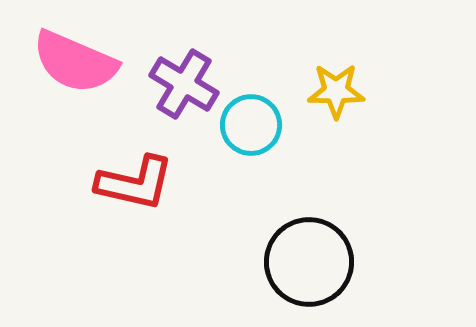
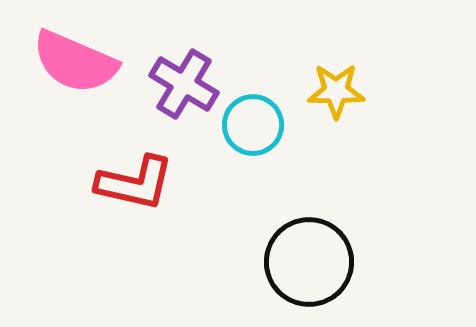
cyan circle: moved 2 px right
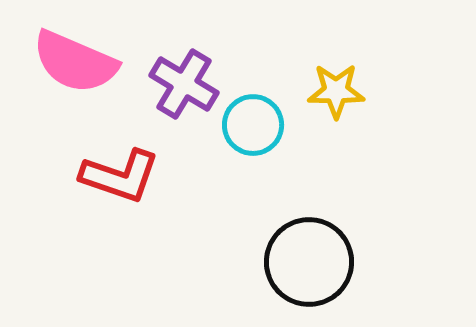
red L-shape: moved 15 px left, 7 px up; rotated 6 degrees clockwise
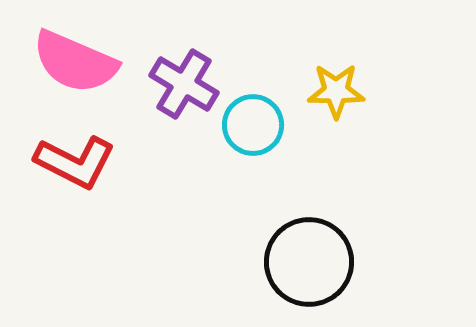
red L-shape: moved 45 px left, 14 px up; rotated 8 degrees clockwise
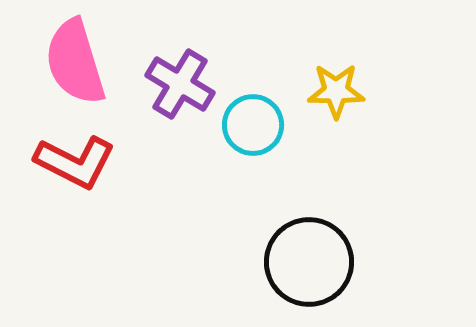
pink semicircle: rotated 50 degrees clockwise
purple cross: moved 4 px left
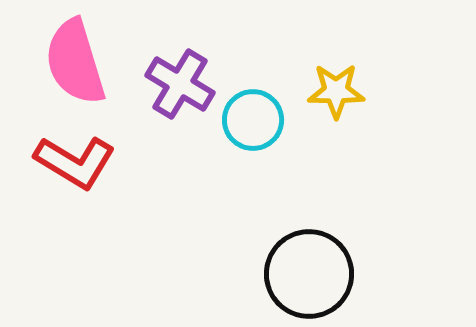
cyan circle: moved 5 px up
red L-shape: rotated 4 degrees clockwise
black circle: moved 12 px down
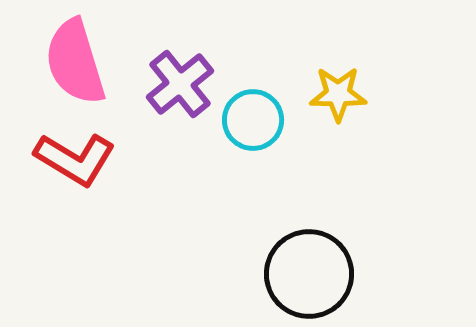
purple cross: rotated 20 degrees clockwise
yellow star: moved 2 px right, 3 px down
red L-shape: moved 3 px up
